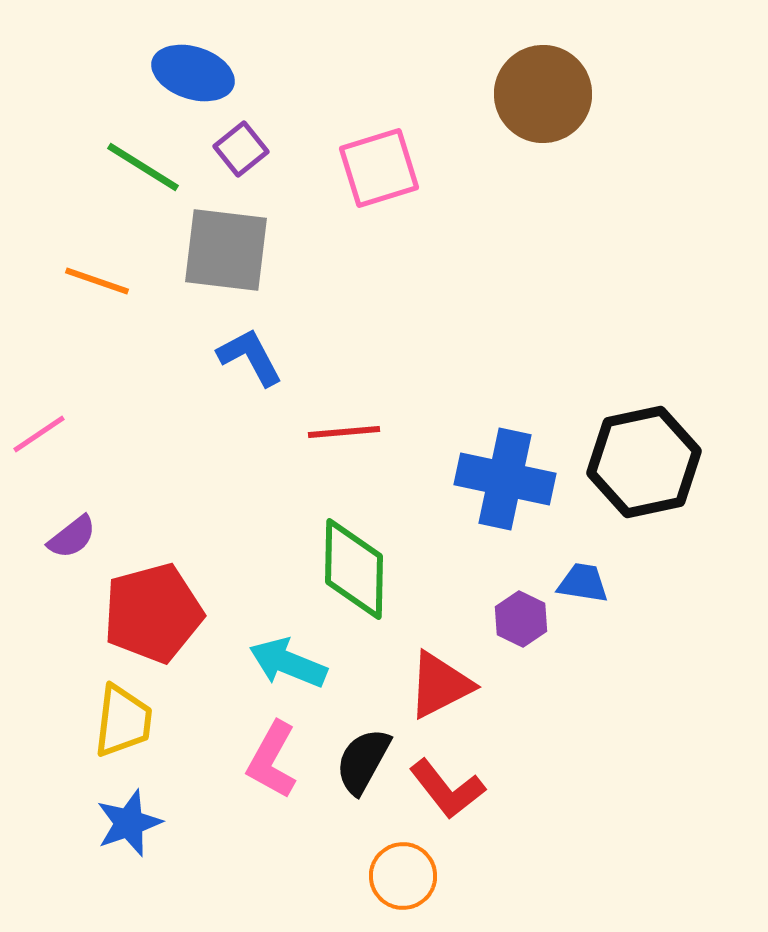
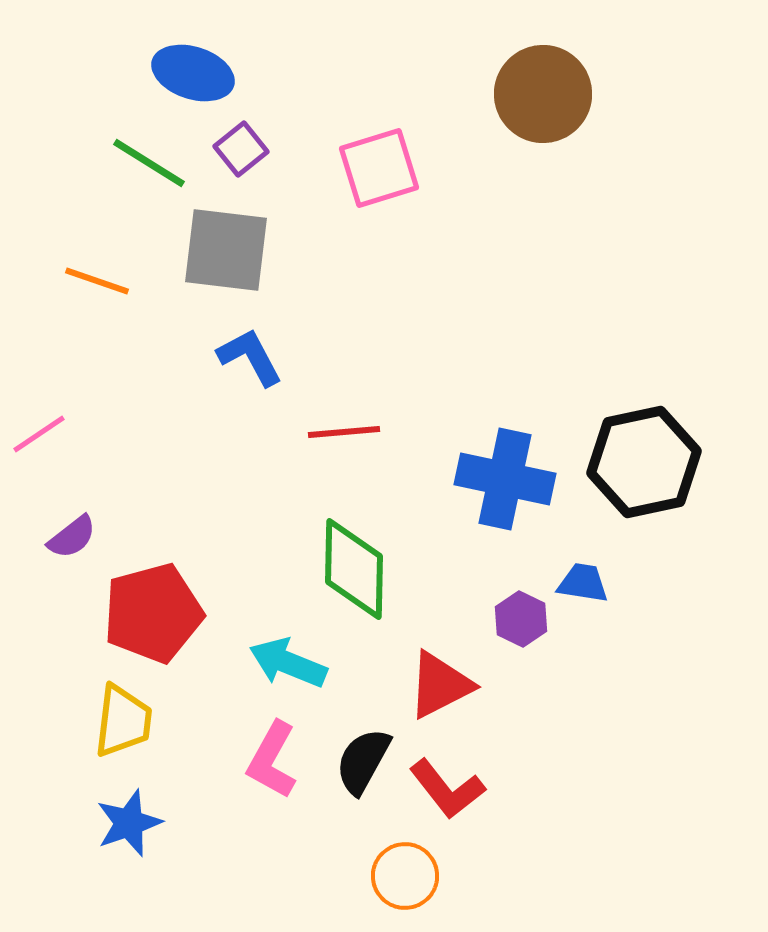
green line: moved 6 px right, 4 px up
orange circle: moved 2 px right
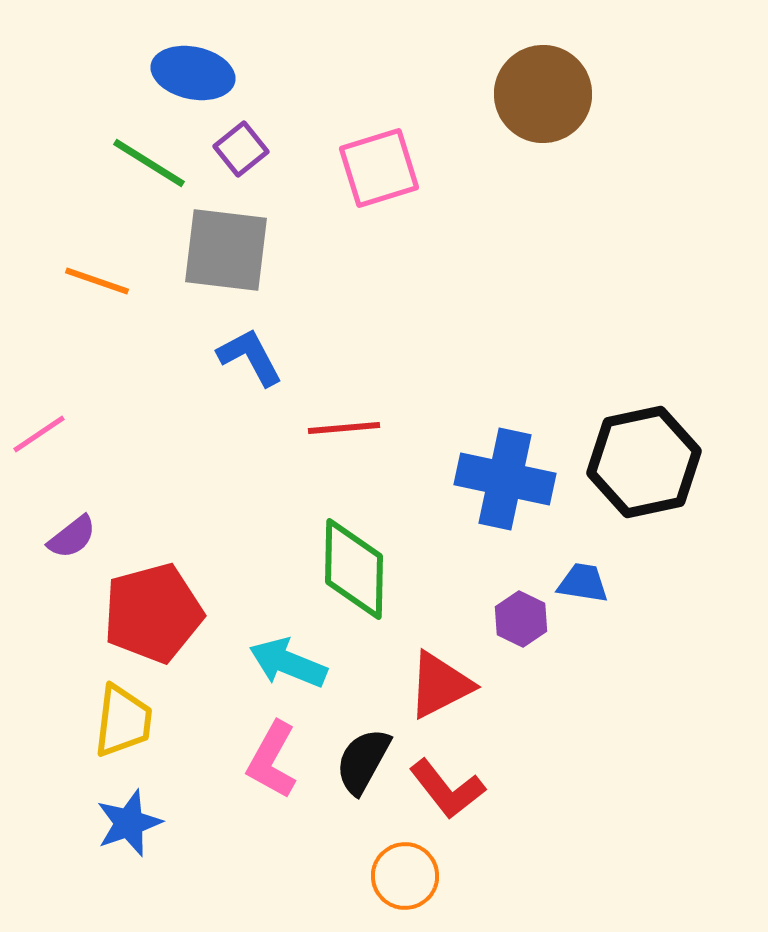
blue ellipse: rotated 6 degrees counterclockwise
red line: moved 4 px up
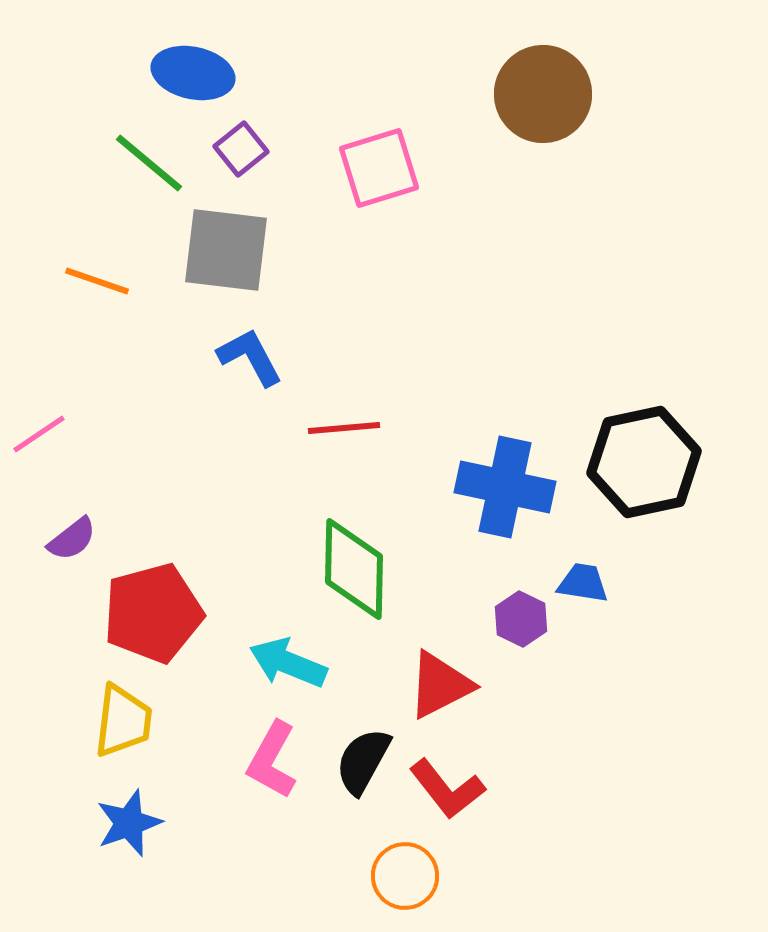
green line: rotated 8 degrees clockwise
blue cross: moved 8 px down
purple semicircle: moved 2 px down
